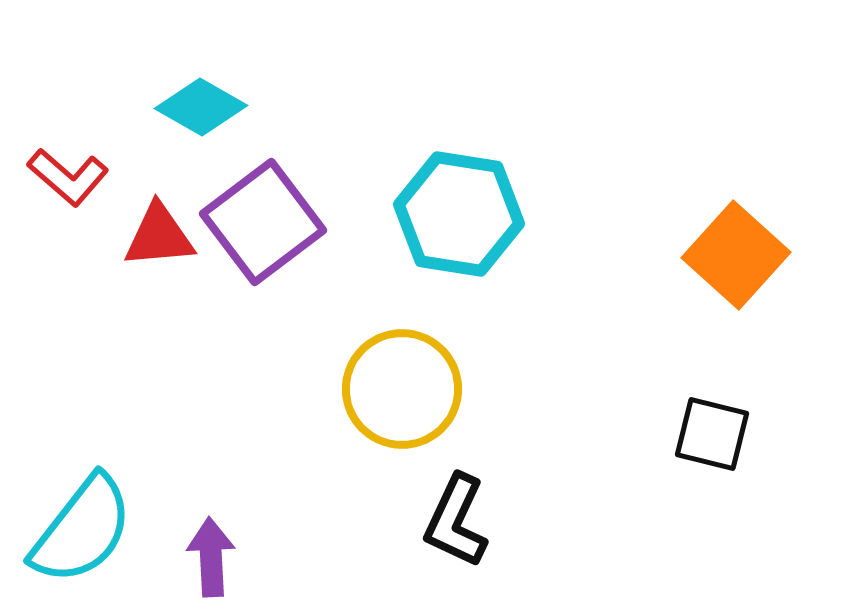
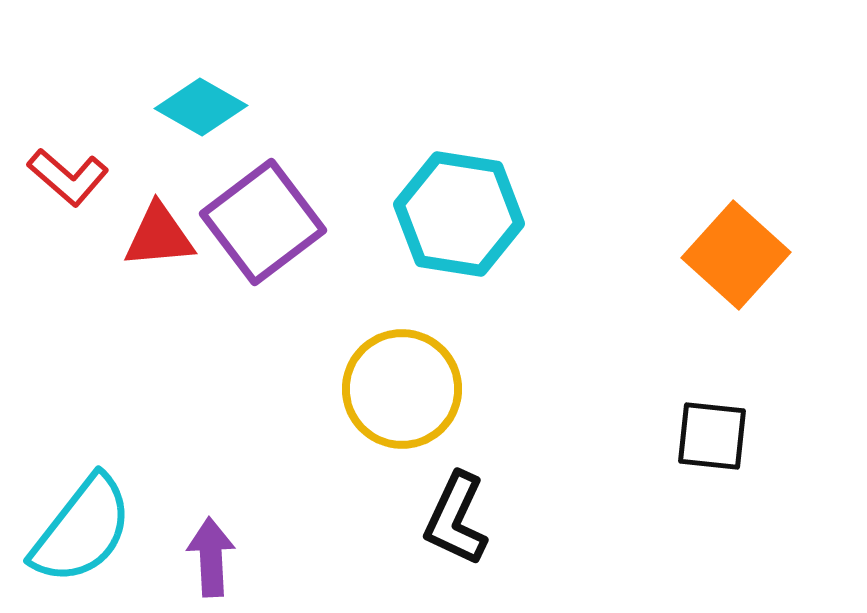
black square: moved 2 px down; rotated 8 degrees counterclockwise
black L-shape: moved 2 px up
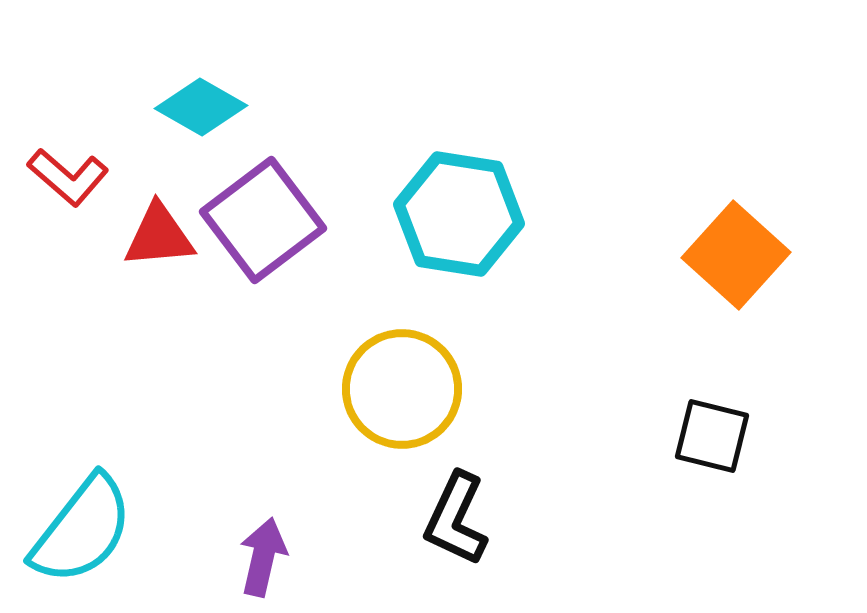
purple square: moved 2 px up
black square: rotated 8 degrees clockwise
purple arrow: moved 52 px right; rotated 16 degrees clockwise
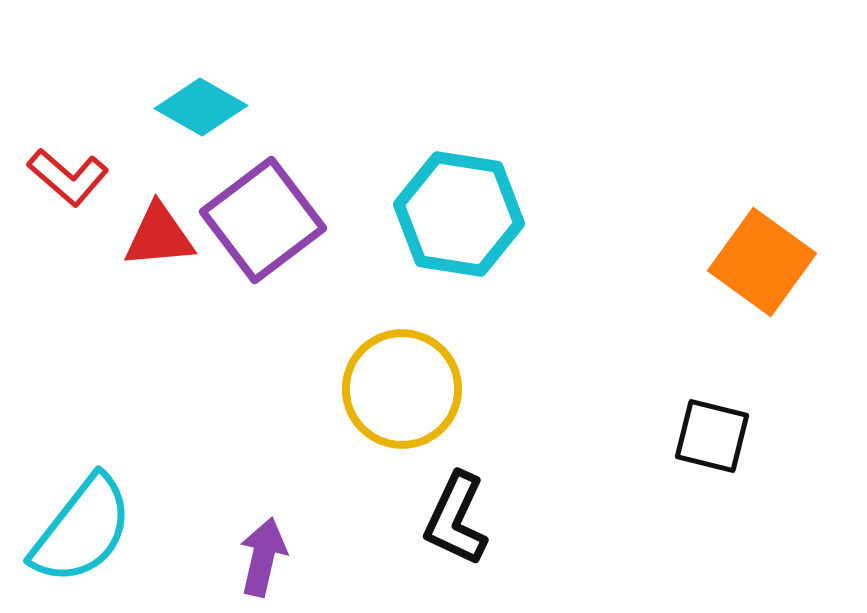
orange square: moved 26 px right, 7 px down; rotated 6 degrees counterclockwise
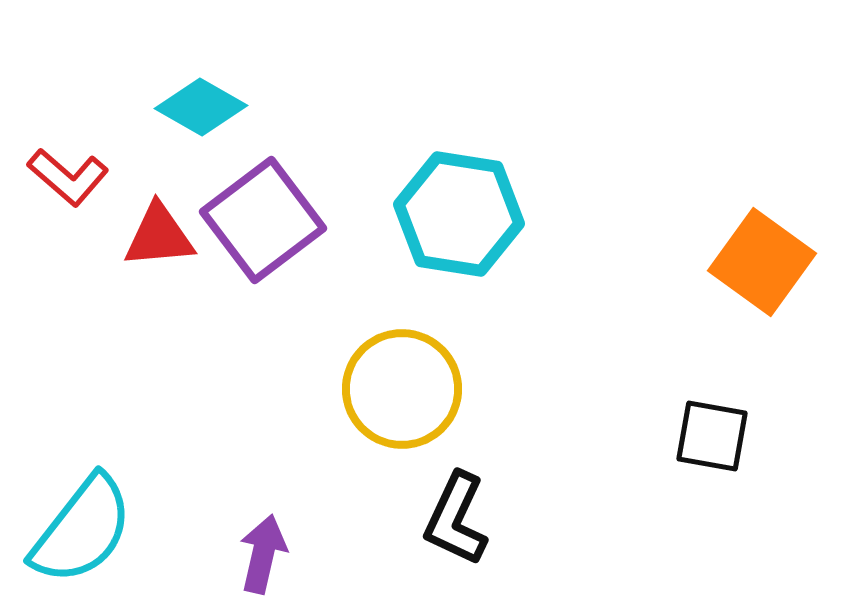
black square: rotated 4 degrees counterclockwise
purple arrow: moved 3 px up
